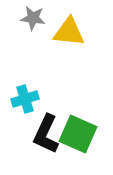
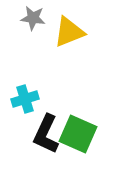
yellow triangle: rotated 28 degrees counterclockwise
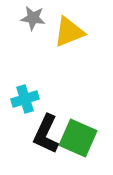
green square: moved 4 px down
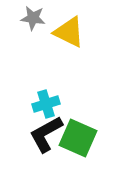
yellow triangle: rotated 48 degrees clockwise
cyan cross: moved 21 px right, 5 px down
black L-shape: rotated 36 degrees clockwise
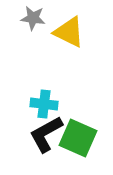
cyan cross: moved 2 px left; rotated 24 degrees clockwise
